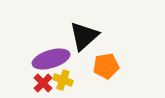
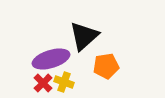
yellow cross: moved 1 px right, 2 px down
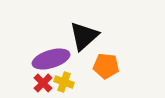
orange pentagon: rotated 15 degrees clockwise
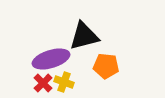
black triangle: rotated 28 degrees clockwise
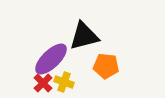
purple ellipse: rotated 27 degrees counterclockwise
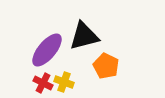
purple ellipse: moved 4 px left, 9 px up; rotated 6 degrees counterclockwise
orange pentagon: rotated 20 degrees clockwise
red cross: rotated 18 degrees counterclockwise
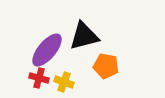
orange pentagon: rotated 15 degrees counterclockwise
red cross: moved 4 px left, 5 px up; rotated 12 degrees counterclockwise
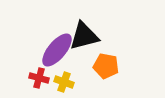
purple ellipse: moved 10 px right
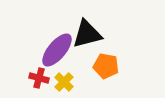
black triangle: moved 3 px right, 2 px up
yellow cross: rotated 24 degrees clockwise
